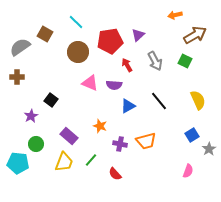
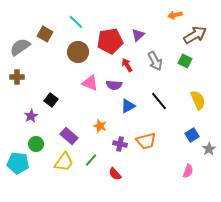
yellow trapezoid: rotated 15 degrees clockwise
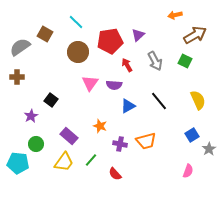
pink triangle: rotated 42 degrees clockwise
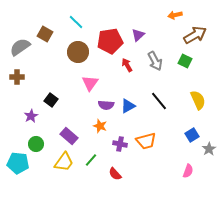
purple semicircle: moved 8 px left, 20 px down
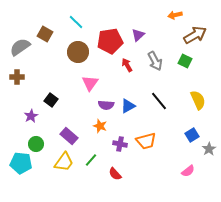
cyan pentagon: moved 3 px right
pink semicircle: rotated 32 degrees clockwise
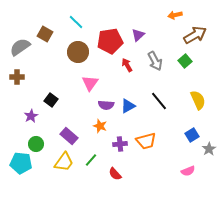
green square: rotated 24 degrees clockwise
purple cross: rotated 16 degrees counterclockwise
pink semicircle: rotated 16 degrees clockwise
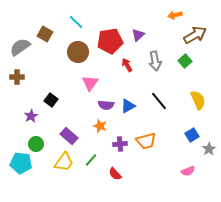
gray arrow: rotated 18 degrees clockwise
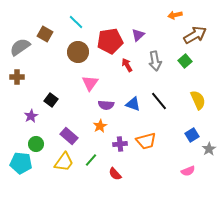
blue triangle: moved 5 px right, 2 px up; rotated 49 degrees clockwise
orange star: rotated 24 degrees clockwise
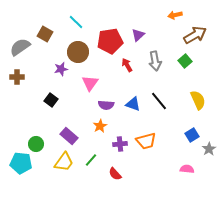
purple star: moved 30 px right, 47 px up; rotated 16 degrees clockwise
pink semicircle: moved 1 px left, 2 px up; rotated 152 degrees counterclockwise
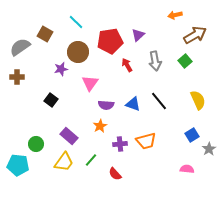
cyan pentagon: moved 3 px left, 2 px down
